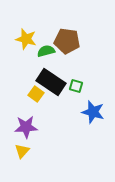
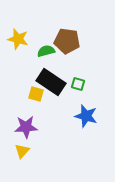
yellow star: moved 8 px left
green square: moved 2 px right, 2 px up
yellow square: rotated 21 degrees counterclockwise
blue star: moved 7 px left, 4 px down
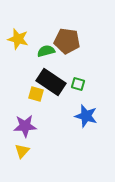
purple star: moved 1 px left, 1 px up
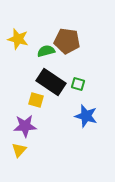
yellow square: moved 6 px down
yellow triangle: moved 3 px left, 1 px up
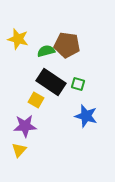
brown pentagon: moved 4 px down
yellow square: rotated 14 degrees clockwise
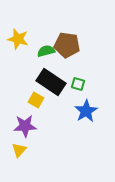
blue star: moved 5 px up; rotated 25 degrees clockwise
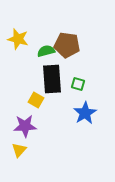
black rectangle: moved 1 px right, 3 px up; rotated 52 degrees clockwise
blue star: moved 1 px left, 2 px down
